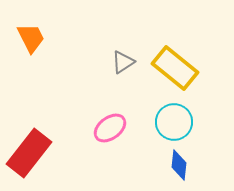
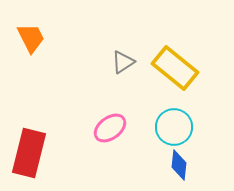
cyan circle: moved 5 px down
red rectangle: rotated 24 degrees counterclockwise
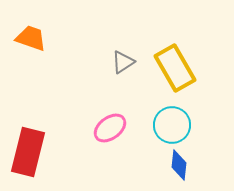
orange trapezoid: rotated 44 degrees counterclockwise
yellow rectangle: rotated 21 degrees clockwise
cyan circle: moved 2 px left, 2 px up
red rectangle: moved 1 px left, 1 px up
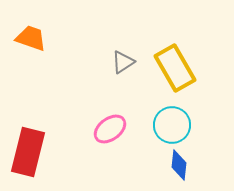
pink ellipse: moved 1 px down
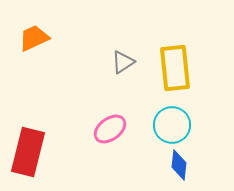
orange trapezoid: moved 3 px right; rotated 44 degrees counterclockwise
yellow rectangle: rotated 24 degrees clockwise
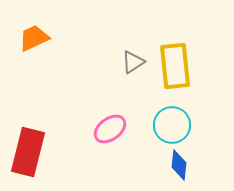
gray triangle: moved 10 px right
yellow rectangle: moved 2 px up
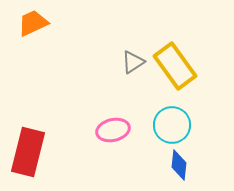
orange trapezoid: moved 1 px left, 15 px up
yellow rectangle: rotated 30 degrees counterclockwise
pink ellipse: moved 3 px right, 1 px down; rotated 24 degrees clockwise
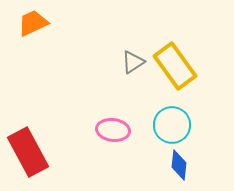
pink ellipse: rotated 20 degrees clockwise
red rectangle: rotated 42 degrees counterclockwise
